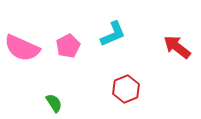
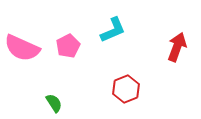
cyan L-shape: moved 4 px up
red arrow: rotated 72 degrees clockwise
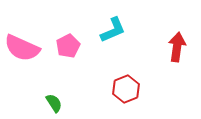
red arrow: rotated 12 degrees counterclockwise
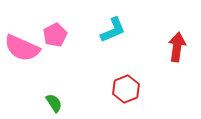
pink pentagon: moved 13 px left, 11 px up
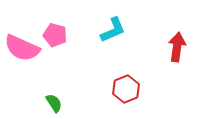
pink pentagon: rotated 30 degrees counterclockwise
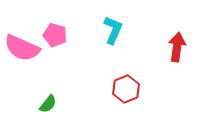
cyan L-shape: rotated 44 degrees counterclockwise
green semicircle: moved 6 px left, 1 px down; rotated 72 degrees clockwise
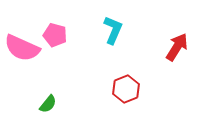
red arrow: rotated 24 degrees clockwise
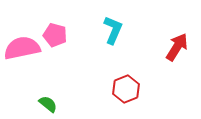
pink semicircle: rotated 144 degrees clockwise
green semicircle: rotated 90 degrees counterclockwise
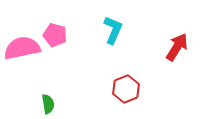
green semicircle: rotated 42 degrees clockwise
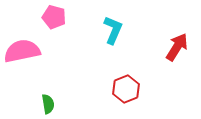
pink pentagon: moved 1 px left, 18 px up
pink semicircle: moved 3 px down
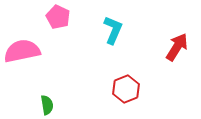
pink pentagon: moved 4 px right; rotated 10 degrees clockwise
green semicircle: moved 1 px left, 1 px down
